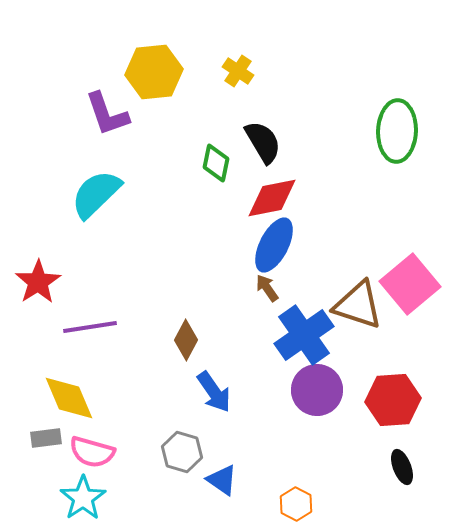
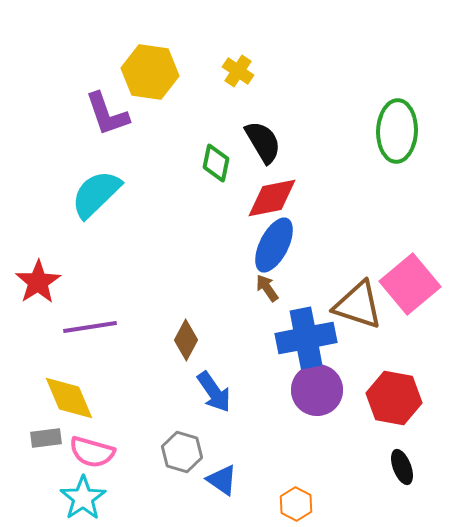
yellow hexagon: moved 4 px left; rotated 14 degrees clockwise
blue cross: moved 2 px right, 3 px down; rotated 24 degrees clockwise
red hexagon: moved 1 px right, 2 px up; rotated 14 degrees clockwise
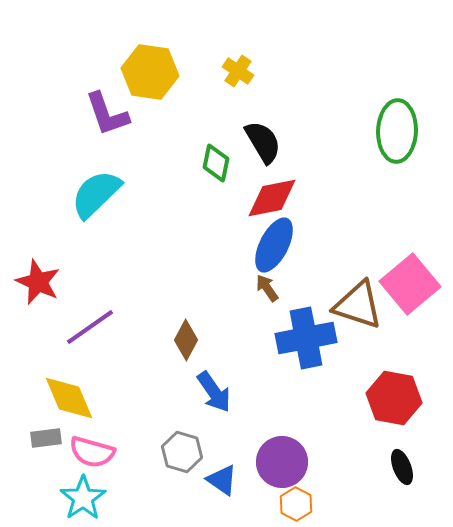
red star: rotated 15 degrees counterclockwise
purple line: rotated 26 degrees counterclockwise
purple circle: moved 35 px left, 72 px down
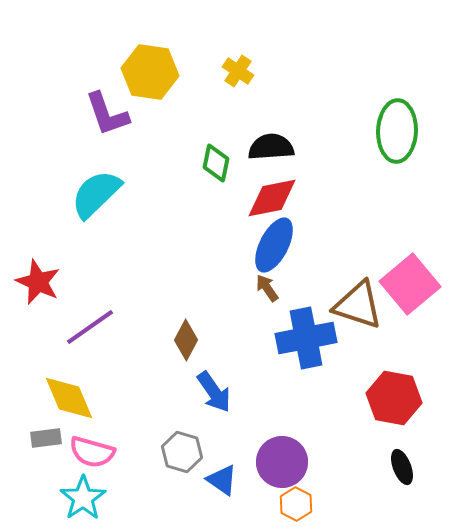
black semicircle: moved 8 px right, 5 px down; rotated 63 degrees counterclockwise
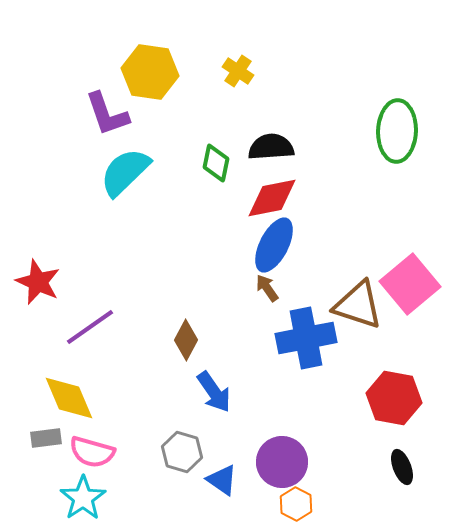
cyan semicircle: moved 29 px right, 22 px up
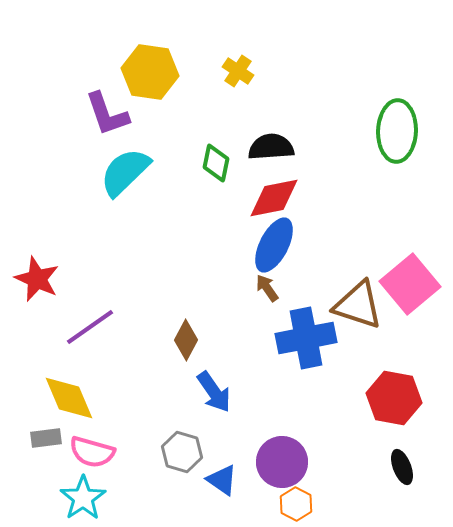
red diamond: moved 2 px right
red star: moved 1 px left, 3 px up
